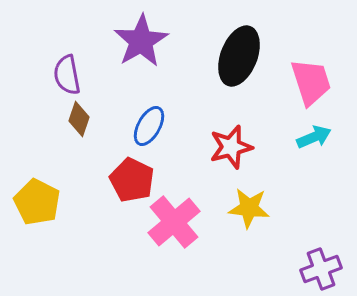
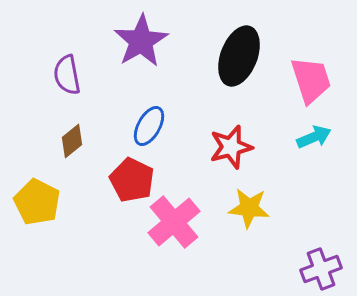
pink trapezoid: moved 2 px up
brown diamond: moved 7 px left, 22 px down; rotated 32 degrees clockwise
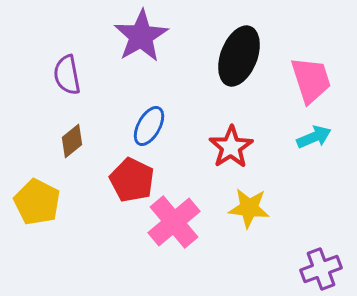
purple star: moved 5 px up
red star: rotated 18 degrees counterclockwise
